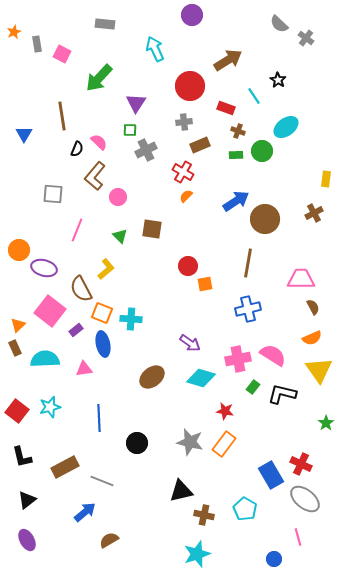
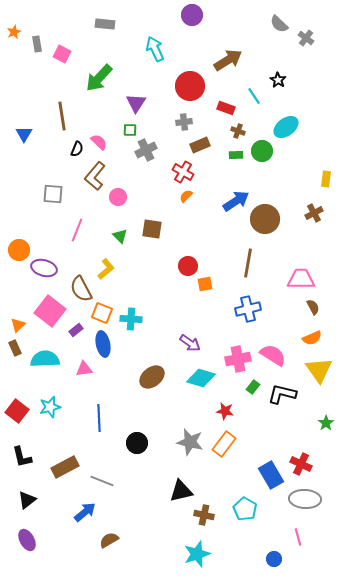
gray ellipse at (305, 499): rotated 36 degrees counterclockwise
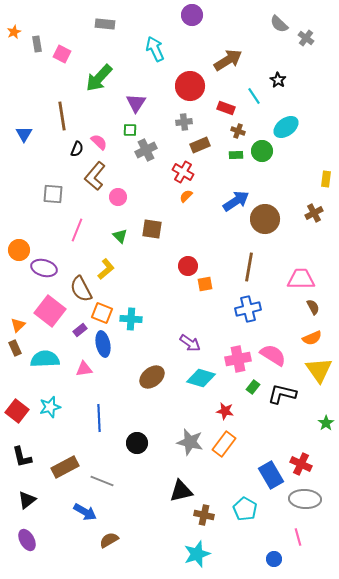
brown line at (248, 263): moved 1 px right, 4 px down
purple rectangle at (76, 330): moved 4 px right
blue arrow at (85, 512): rotated 70 degrees clockwise
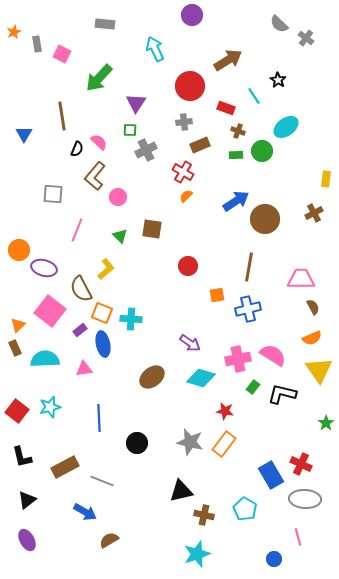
orange square at (205, 284): moved 12 px right, 11 px down
